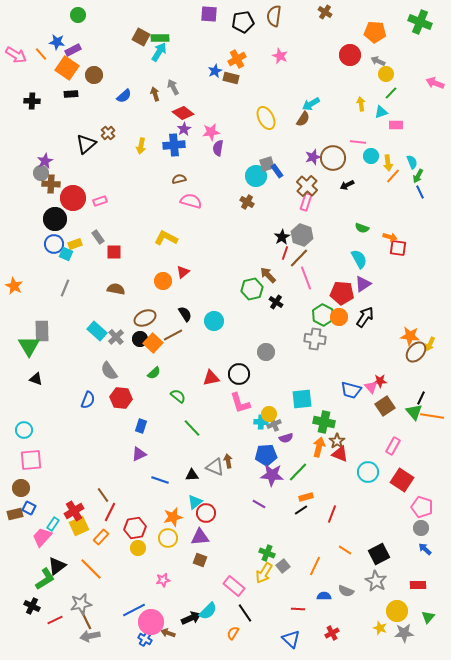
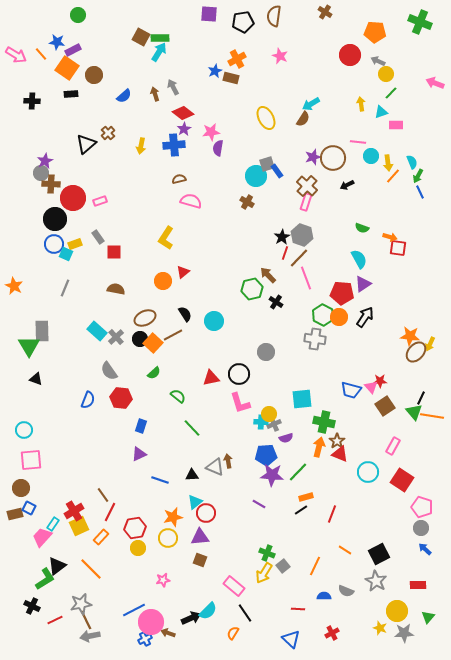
yellow L-shape at (166, 238): rotated 85 degrees counterclockwise
blue cross at (145, 639): rotated 32 degrees clockwise
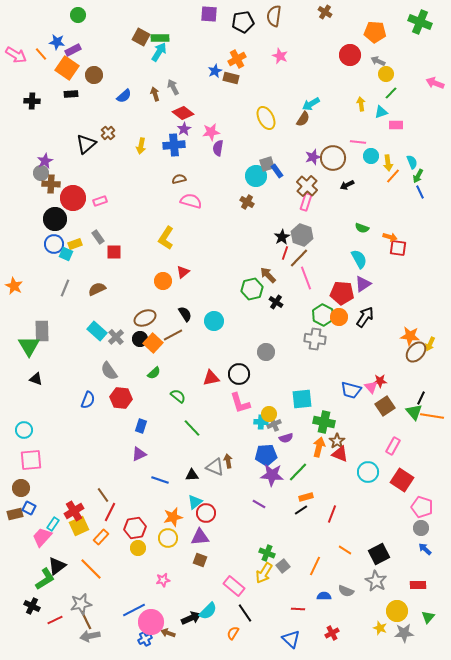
brown semicircle at (116, 289): moved 19 px left; rotated 36 degrees counterclockwise
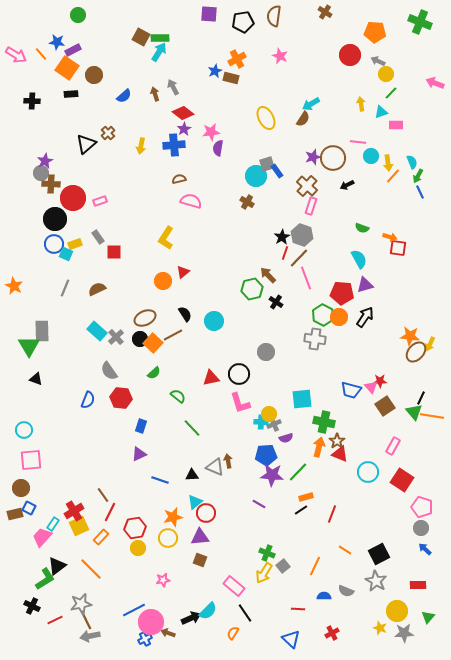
pink rectangle at (306, 202): moved 5 px right, 4 px down
purple triangle at (363, 284): moved 2 px right, 1 px down; rotated 18 degrees clockwise
